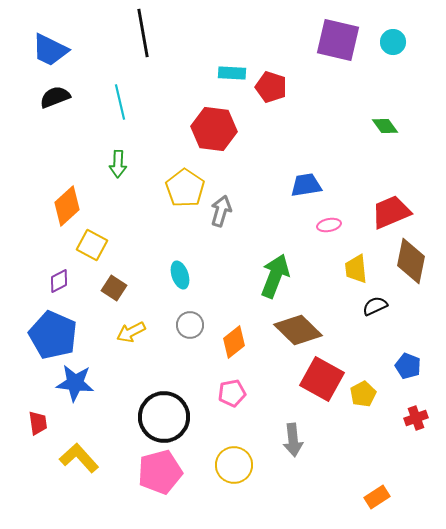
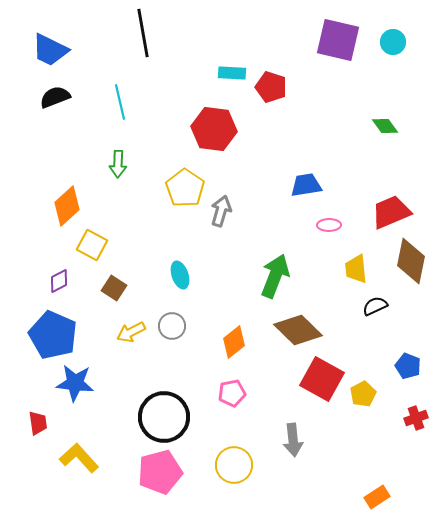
pink ellipse at (329, 225): rotated 10 degrees clockwise
gray circle at (190, 325): moved 18 px left, 1 px down
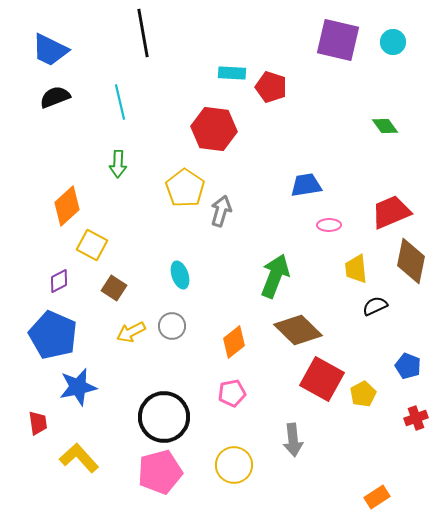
blue star at (75, 383): moved 3 px right, 4 px down; rotated 18 degrees counterclockwise
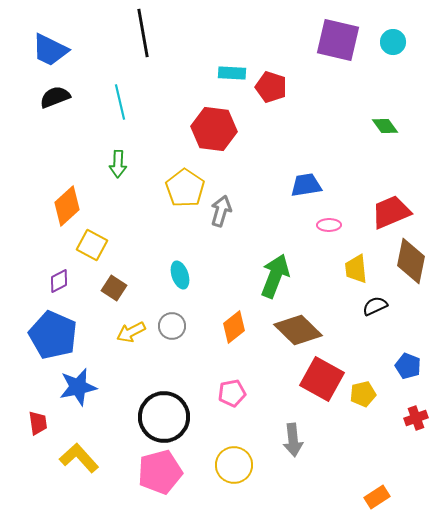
orange diamond at (234, 342): moved 15 px up
yellow pentagon at (363, 394): rotated 15 degrees clockwise
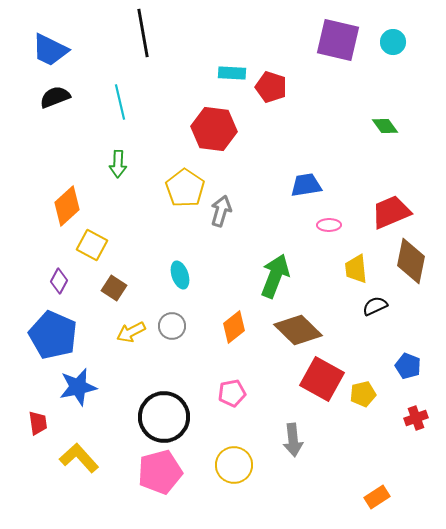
purple diamond at (59, 281): rotated 35 degrees counterclockwise
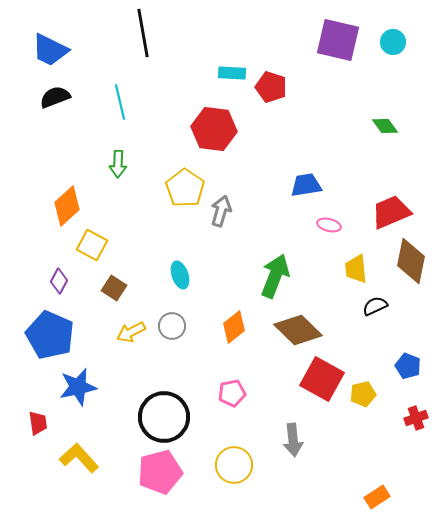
pink ellipse at (329, 225): rotated 15 degrees clockwise
blue pentagon at (53, 335): moved 3 px left
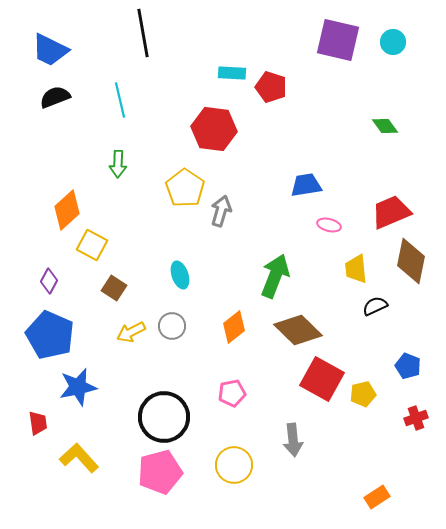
cyan line at (120, 102): moved 2 px up
orange diamond at (67, 206): moved 4 px down
purple diamond at (59, 281): moved 10 px left
